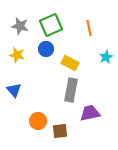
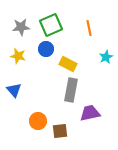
gray star: moved 1 px right, 1 px down; rotated 18 degrees counterclockwise
yellow star: moved 1 px right, 1 px down
yellow rectangle: moved 2 px left, 1 px down
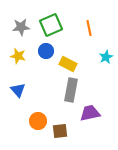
blue circle: moved 2 px down
blue triangle: moved 4 px right
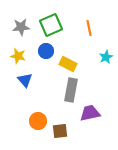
blue triangle: moved 7 px right, 10 px up
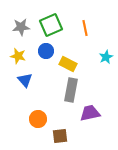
orange line: moved 4 px left
orange circle: moved 2 px up
brown square: moved 5 px down
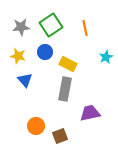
green square: rotated 10 degrees counterclockwise
blue circle: moved 1 px left, 1 px down
gray rectangle: moved 6 px left, 1 px up
orange circle: moved 2 px left, 7 px down
brown square: rotated 14 degrees counterclockwise
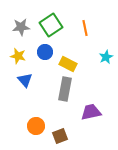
purple trapezoid: moved 1 px right, 1 px up
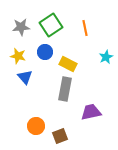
blue triangle: moved 3 px up
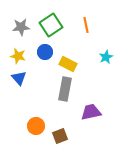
orange line: moved 1 px right, 3 px up
blue triangle: moved 6 px left, 1 px down
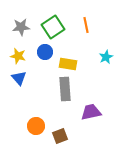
green square: moved 2 px right, 2 px down
yellow rectangle: rotated 18 degrees counterclockwise
gray rectangle: rotated 15 degrees counterclockwise
